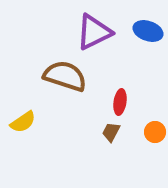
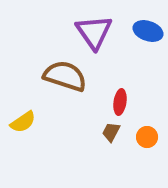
purple triangle: rotated 39 degrees counterclockwise
orange circle: moved 8 px left, 5 px down
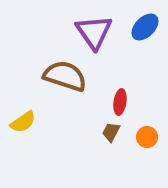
blue ellipse: moved 3 px left, 4 px up; rotated 64 degrees counterclockwise
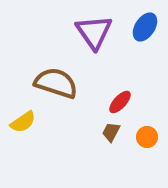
blue ellipse: rotated 12 degrees counterclockwise
brown semicircle: moved 9 px left, 7 px down
red ellipse: rotated 35 degrees clockwise
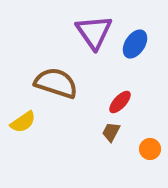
blue ellipse: moved 10 px left, 17 px down
orange circle: moved 3 px right, 12 px down
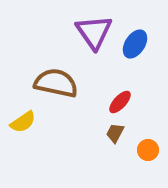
brown semicircle: rotated 6 degrees counterclockwise
brown trapezoid: moved 4 px right, 1 px down
orange circle: moved 2 px left, 1 px down
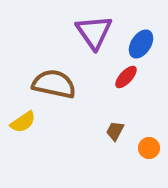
blue ellipse: moved 6 px right
brown semicircle: moved 2 px left, 1 px down
red ellipse: moved 6 px right, 25 px up
brown trapezoid: moved 2 px up
orange circle: moved 1 px right, 2 px up
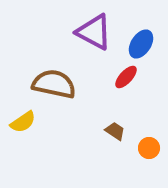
purple triangle: rotated 27 degrees counterclockwise
brown trapezoid: rotated 95 degrees clockwise
